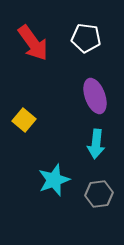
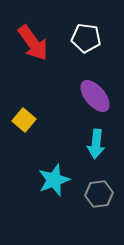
purple ellipse: rotated 20 degrees counterclockwise
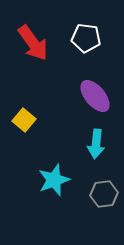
gray hexagon: moved 5 px right
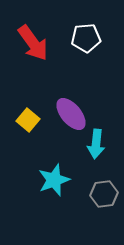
white pentagon: rotated 12 degrees counterclockwise
purple ellipse: moved 24 px left, 18 px down
yellow square: moved 4 px right
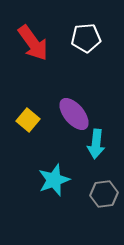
purple ellipse: moved 3 px right
